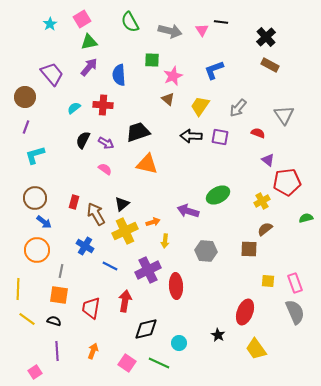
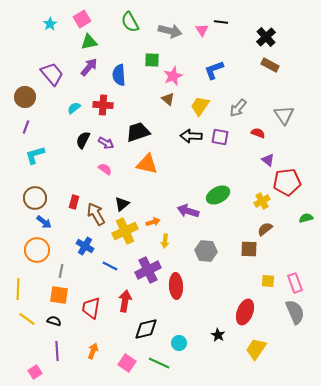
yellow trapezoid at (256, 349): rotated 70 degrees clockwise
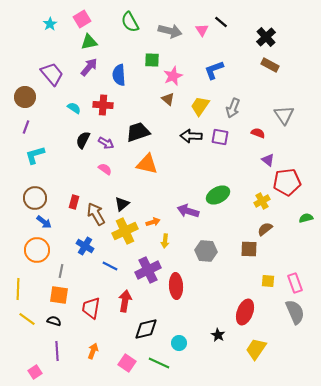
black line at (221, 22): rotated 32 degrees clockwise
cyan semicircle at (74, 108): rotated 72 degrees clockwise
gray arrow at (238, 108): moved 5 px left; rotated 18 degrees counterclockwise
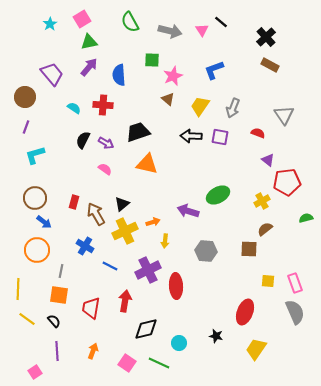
black semicircle at (54, 321): rotated 32 degrees clockwise
black star at (218, 335): moved 2 px left, 1 px down; rotated 16 degrees counterclockwise
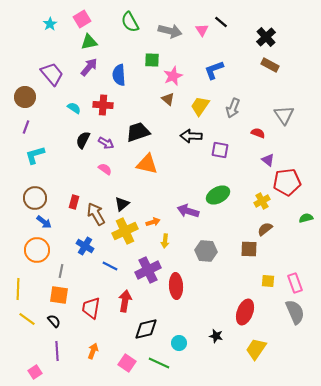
purple square at (220, 137): moved 13 px down
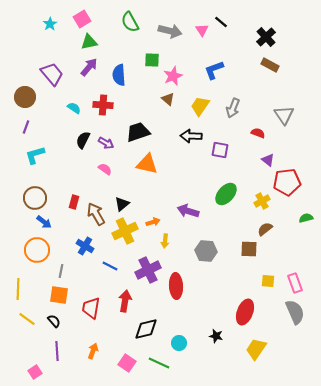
green ellipse at (218, 195): moved 8 px right, 1 px up; rotated 20 degrees counterclockwise
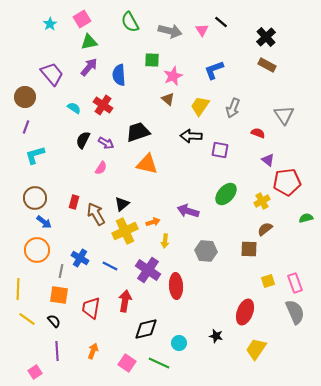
brown rectangle at (270, 65): moved 3 px left
red cross at (103, 105): rotated 30 degrees clockwise
pink semicircle at (105, 169): moved 4 px left, 1 px up; rotated 88 degrees clockwise
blue cross at (85, 246): moved 5 px left, 12 px down
purple cross at (148, 270): rotated 30 degrees counterclockwise
yellow square at (268, 281): rotated 24 degrees counterclockwise
